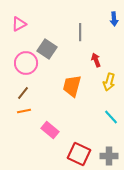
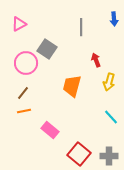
gray line: moved 1 px right, 5 px up
red square: rotated 15 degrees clockwise
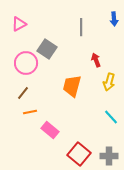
orange line: moved 6 px right, 1 px down
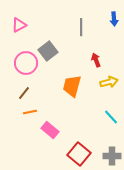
pink triangle: moved 1 px down
gray square: moved 1 px right, 2 px down; rotated 18 degrees clockwise
yellow arrow: rotated 120 degrees counterclockwise
brown line: moved 1 px right
gray cross: moved 3 px right
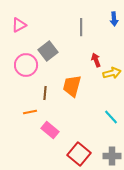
pink circle: moved 2 px down
yellow arrow: moved 3 px right, 9 px up
brown line: moved 21 px right; rotated 32 degrees counterclockwise
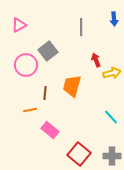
orange line: moved 2 px up
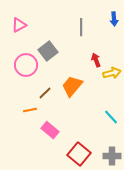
orange trapezoid: rotated 25 degrees clockwise
brown line: rotated 40 degrees clockwise
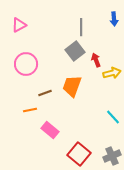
gray square: moved 27 px right
pink circle: moved 1 px up
orange trapezoid: rotated 20 degrees counterclockwise
brown line: rotated 24 degrees clockwise
cyan line: moved 2 px right
gray cross: rotated 24 degrees counterclockwise
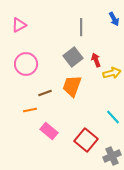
blue arrow: rotated 24 degrees counterclockwise
gray square: moved 2 px left, 6 px down
pink rectangle: moved 1 px left, 1 px down
red square: moved 7 px right, 14 px up
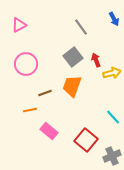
gray line: rotated 36 degrees counterclockwise
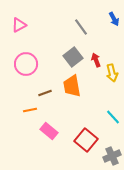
yellow arrow: rotated 90 degrees clockwise
orange trapezoid: rotated 30 degrees counterclockwise
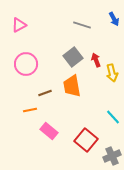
gray line: moved 1 px right, 2 px up; rotated 36 degrees counterclockwise
